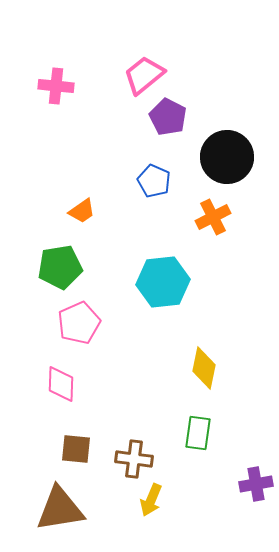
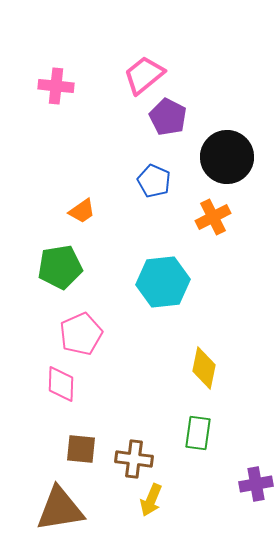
pink pentagon: moved 2 px right, 11 px down
brown square: moved 5 px right
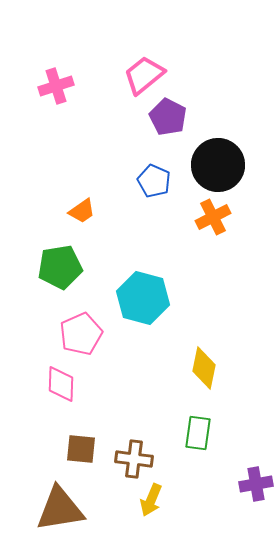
pink cross: rotated 24 degrees counterclockwise
black circle: moved 9 px left, 8 px down
cyan hexagon: moved 20 px left, 16 px down; rotated 21 degrees clockwise
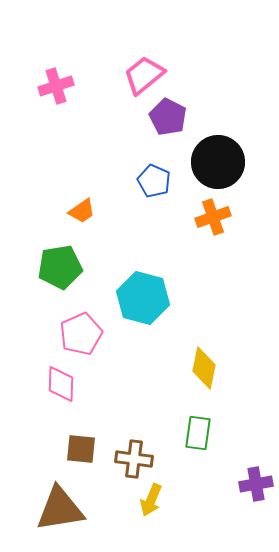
black circle: moved 3 px up
orange cross: rotated 8 degrees clockwise
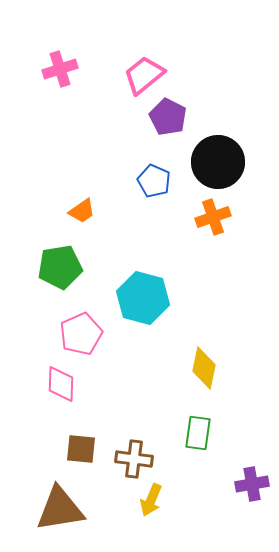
pink cross: moved 4 px right, 17 px up
purple cross: moved 4 px left
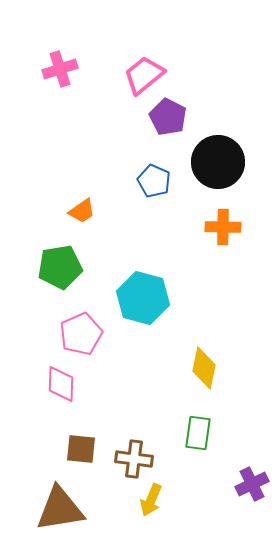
orange cross: moved 10 px right, 10 px down; rotated 20 degrees clockwise
purple cross: rotated 16 degrees counterclockwise
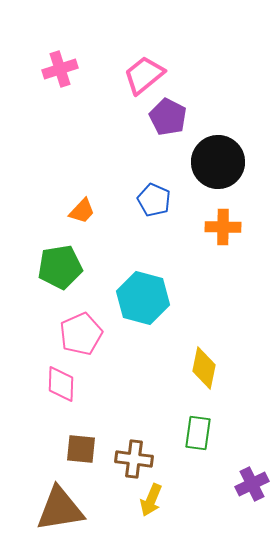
blue pentagon: moved 19 px down
orange trapezoid: rotated 12 degrees counterclockwise
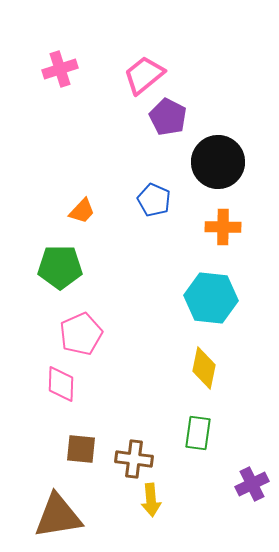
green pentagon: rotated 9 degrees clockwise
cyan hexagon: moved 68 px right; rotated 9 degrees counterclockwise
yellow arrow: rotated 28 degrees counterclockwise
brown triangle: moved 2 px left, 7 px down
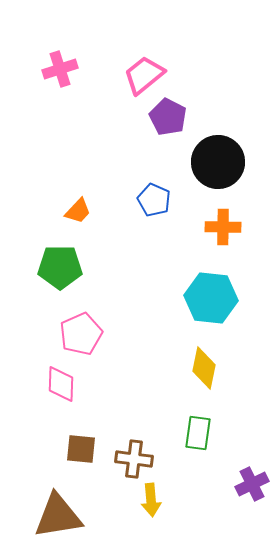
orange trapezoid: moved 4 px left
